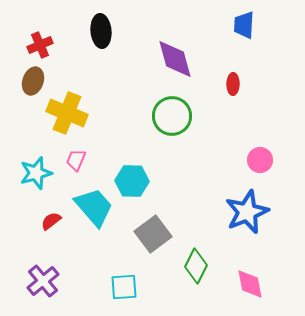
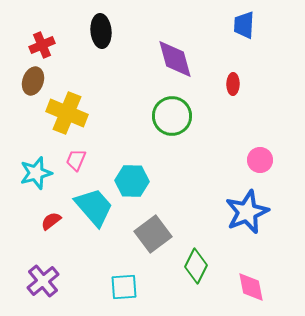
red cross: moved 2 px right
pink diamond: moved 1 px right, 3 px down
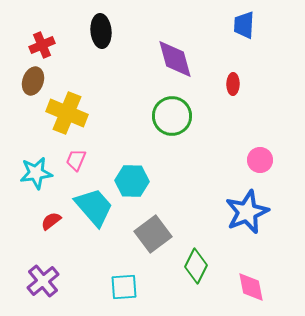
cyan star: rotated 8 degrees clockwise
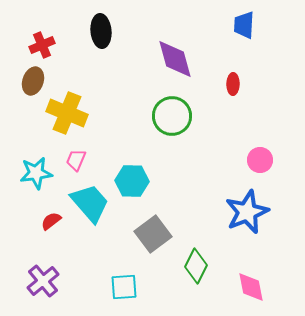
cyan trapezoid: moved 4 px left, 4 px up
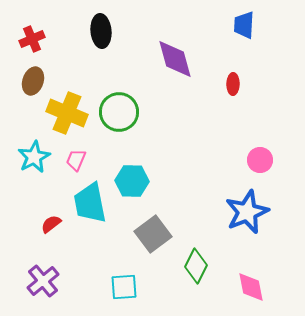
red cross: moved 10 px left, 6 px up
green circle: moved 53 px left, 4 px up
cyan star: moved 2 px left, 16 px up; rotated 20 degrees counterclockwise
cyan trapezoid: rotated 150 degrees counterclockwise
red semicircle: moved 3 px down
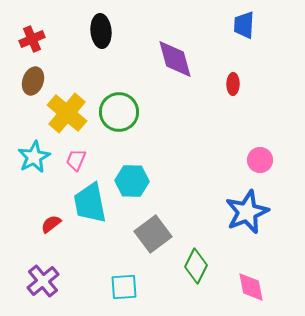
yellow cross: rotated 18 degrees clockwise
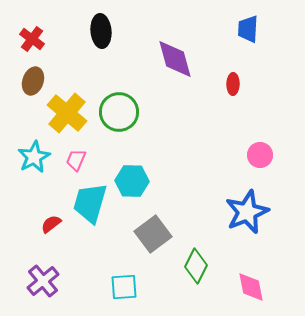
blue trapezoid: moved 4 px right, 4 px down
red cross: rotated 30 degrees counterclockwise
pink circle: moved 5 px up
cyan trapezoid: rotated 27 degrees clockwise
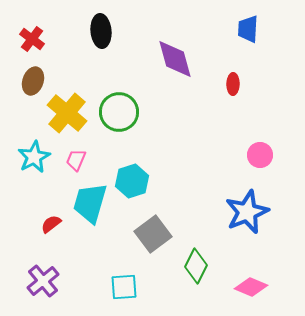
cyan hexagon: rotated 20 degrees counterclockwise
pink diamond: rotated 56 degrees counterclockwise
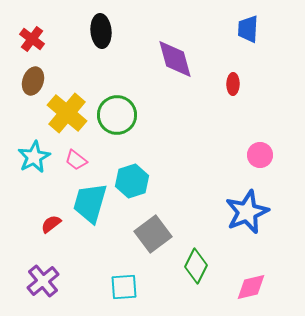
green circle: moved 2 px left, 3 px down
pink trapezoid: rotated 75 degrees counterclockwise
pink diamond: rotated 36 degrees counterclockwise
